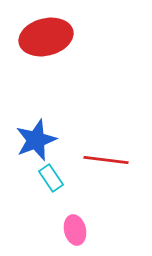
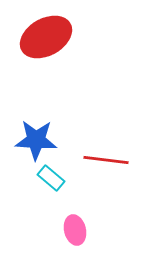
red ellipse: rotated 15 degrees counterclockwise
blue star: rotated 24 degrees clockwise
cyan rectangle: rotated 16 degrees counterclockwise
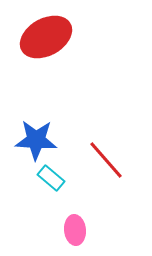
red line: rotated 42 degrees clockwise
pink ellipse: rotated 8 degrees clockwise
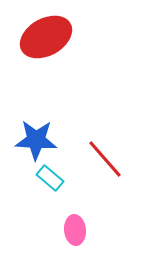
red line: moved 1 px left, 1 px up
cyan rectangle: moved 1 px left
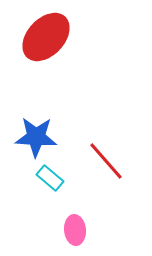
red ellipse: rotated 18 degrees counterclockwise
blue star: moved 3 px up
red line: moved 1 px right, 2 px down
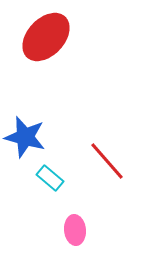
blue star: moved 11 px left; rotated 12 degrees clockwise
red line: moved 1 px right
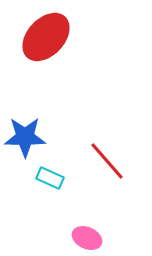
blue star: rotated 15 degrees counterclockwise
cyan rectangle: rotated 16 degrees counterclockwise
pink ellipse: moved 12 px right, 8 px down; rotated 60 degrees counterclockwise
